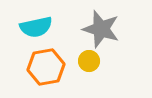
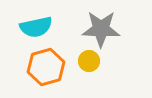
gray star: rotated 15 degrees counterclockwise
orange hexagon: rotated 6 degrees counterclockwise
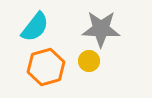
cyan semicircle: moved 1 px left; rotated 40 degrees counterclockwise
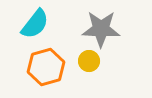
cyan semicircle: moved 3 px up
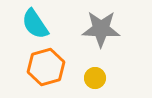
cyan semicircle: rotated 108 degrees clockwise
yellow circle: moved 6 px right, 17 px down
